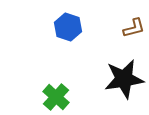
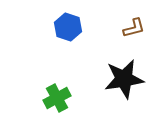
green cross: moved 1 px right, 1 px down; rotated 20 degrees clockwise
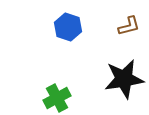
brown L-shape: moved 5 px left, 2 px up
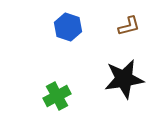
green cross: moved 2 px up
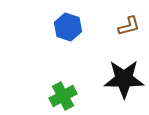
black star: rotated 9 degrees clockwise
green cross: moved 6 px right
